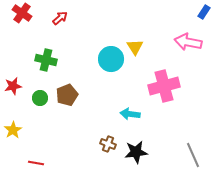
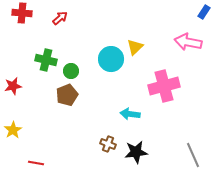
red cross: rotated 30 degrees counterclockwise
yellow triangle: rotated 18 degrees clockwise
green circle: moved 31 px right, 27 px up
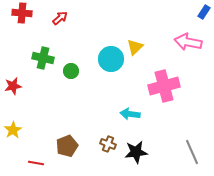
green cross: moved 3 px left, 2 px up
brown pentagon: moved 51 px down
gray line: moved 1 px left, 3 px up
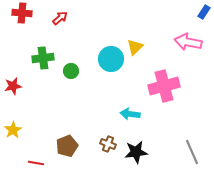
green cross: rotated 20 degrees counterclockwise
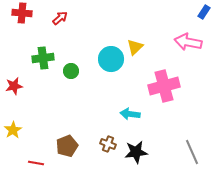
red star: moved 1 px right
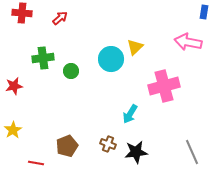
blue rectangle: rotated 24 degrees counterclockwise
cyan arrow: rotated 66 degrees counterclockwise
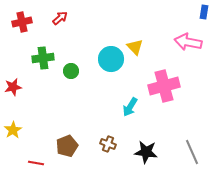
red cross: moved 9 px down; rotated 18 degrees counterclockwise
yellow triangle: rotated 30 degrees counterclockwise
red star: moved 1 px left, 1 px down
cyan arrow: moved 7 px up
black star: moved 10 px right; rotated 15 degrees clockwise
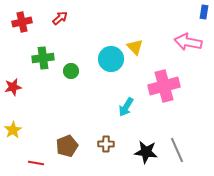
cyan arrow: moved 4 px left
brown cross: moved 2 px left; rotated 21 degrees counterclockwise
gray line: moved 15 px left, 2 px up
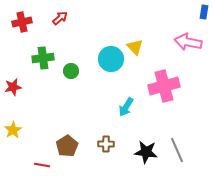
brown pentagon: rotated 10 degrees counterclockwise
red line: moved 6 px right, 2 px down
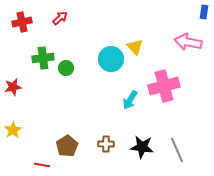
green circle: moved 5 px left, 3 px up
cyan arrow: moved 4 px right, 7 px up
black star: moved 4 px left, 5 px up
